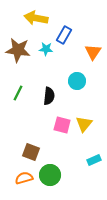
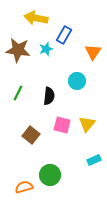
cyan star: rotated 24 degrees counterclockwise
yellow triangle: moved 3 px right
brown square: moved 17 px up; rotated 18 degrees clockwise
orange semicircle: moved 9 px down
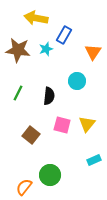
orange semicircle: rotated 36 degrees counterclockwise
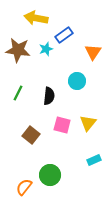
blue rectangle: rotated 24 degrees clockwise
yellow triangle: moved 1 px right, 1 px up
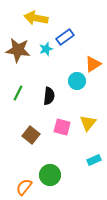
blue rectangle: moved 1 px right, 2 px down
orange triangle: moved 12 px down; rotated 24 degrees clockwise
pink square: moved 2 px down
